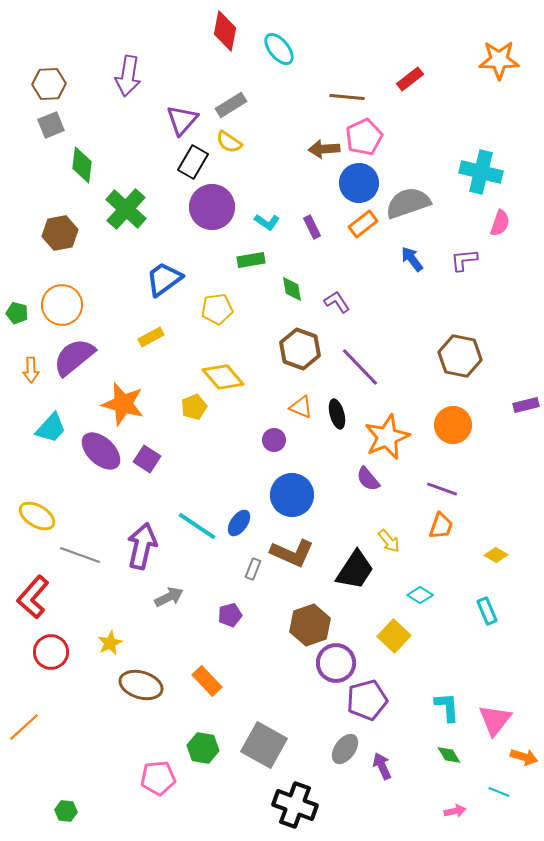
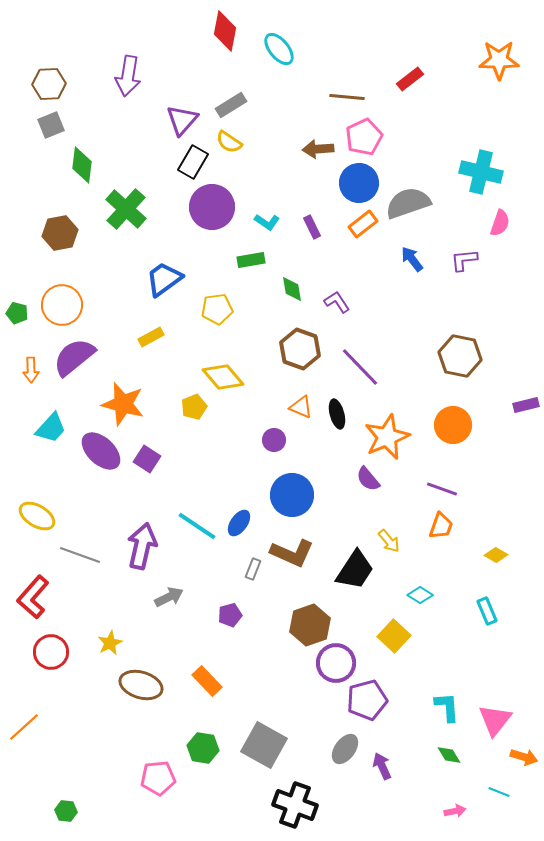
brown arrow at (324, 149): moved 6 px left
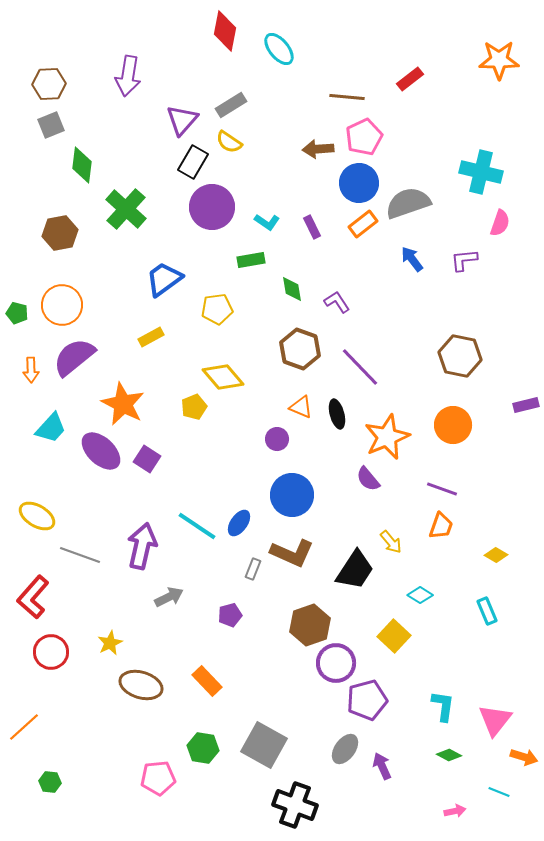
orange star at (123, 404): rotated 12 degrees clockwise
purple circle at (274, 440): moved 3 px right, 1 px up
yellow arrow at (389, 541): moved 2 px right, 1 px down
cyan L-shape at (447, 707): moved 4 px left, 1 px up; rotated 12 degrees clockwise
green diamond at (449, 755): rotated 30 degrees counterclockwise
green hexagon at (66, 811): moved 16 px left, 29 px up
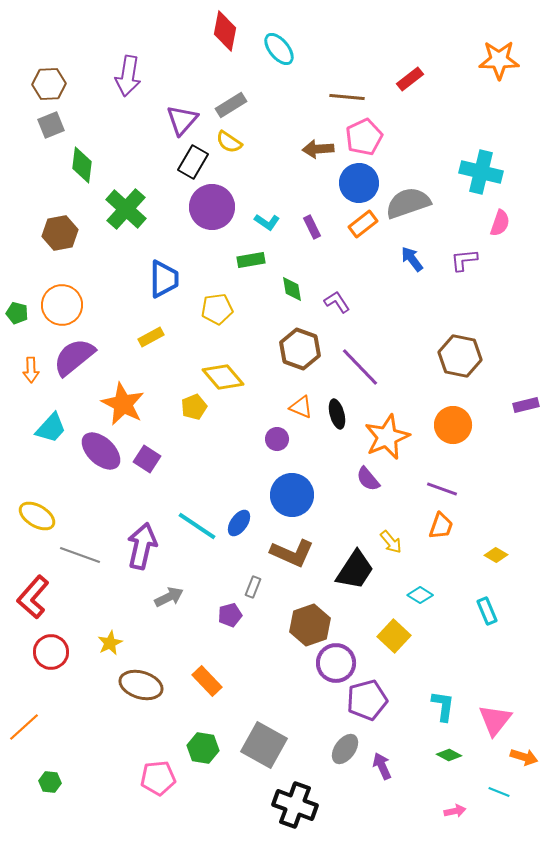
blue trapezoid at (164, 279): rotated 126 degrees clockwise
gray rectangle at (253, 569): moved 18 px down
